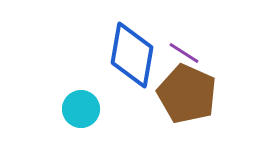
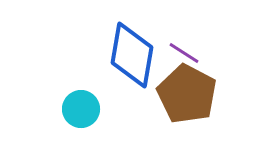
brown pentagon: rotated 4 degrees clockwise
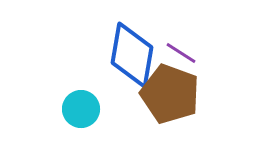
purple line: moved 3 px left
brown pentagon: moved 17 px left; rotated 8 degrees counterclockwise
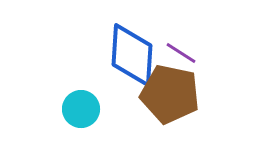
blue diamond: rotated 6 degrees counterclockwise
brown pentagon: rotated 8 degrees counterclockwise
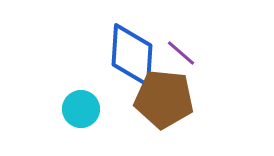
purple line: rotated 8 degrees clockwise
brown pentagon: moved 6 px left, 5 px down; rotated 6 degrees counterclockwise
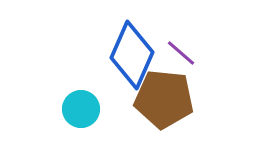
blue diamond: rotated 20 degrees clockwise
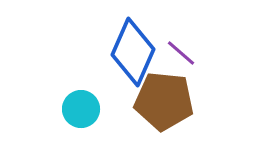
blue diamond: moved 1 px right, 3 px up
brown pentagon: moved 2 px down
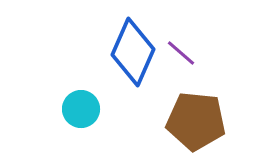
brown pentagon: moved 32 px right, 20 px down
